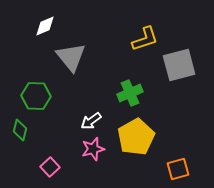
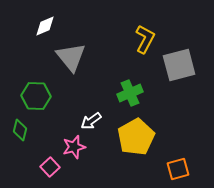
yellow L-shape: rotated 44 degrees counterclockwise
pink star: moved 19 px left, 2 px up
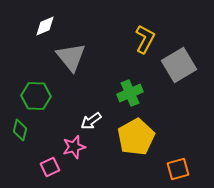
gray square: rotated 16 degrees counterclockwise
pink square: rotated 18 degrees clockwise
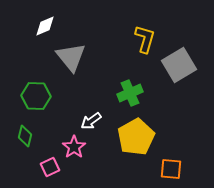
yellow L-shape: rotated 12 degrees counterclockwise
green diamond: moved 5 px right, 6 px down
pink star: rotated 20 degrees counterclockwise
orange square: moved 7 px left; rotated 20 degrees clockwise
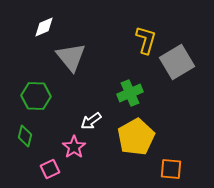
white diamond: moved 1 px left, 1 px down
yellow L-shape: moved 1 px right, 1 px down
gray square: moved 2 px left, 3 px up
pink square: moved 2 px down
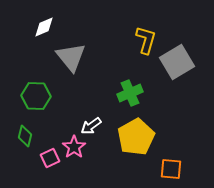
white arrow: moved 5 px down
pink square: moved 11 px up
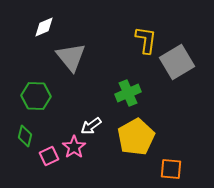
yellow L-shape: rotated 8 degrees counterclockwise
green cross: moved 2 px left
pink square: moved 1 px left, 2 px up
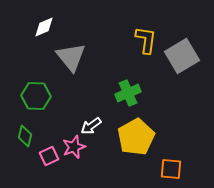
gray square: moved 5 px right, 6 px up
pink star: rotated 15 degrees clockwise
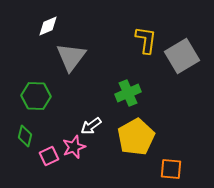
white diamond: moved 4 px right, 1 px up
gray triangle: rotated 16 degrees clockwise
